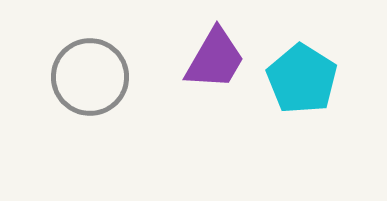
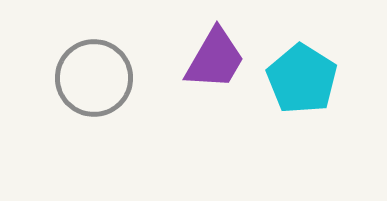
gray circle: moved 4 px right, 1 px down
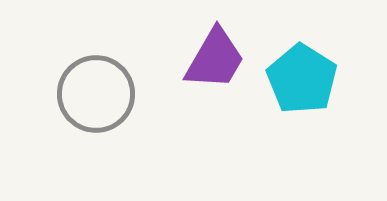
gray circle: moved 2 px right, 16 px down
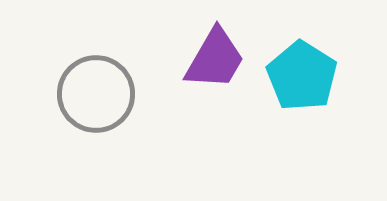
cyan pentagon: moved 3 px up
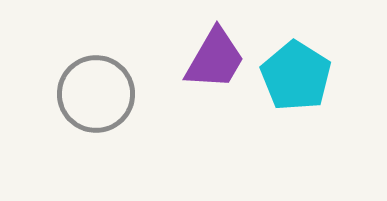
cyan pentagon: moved 6 px left
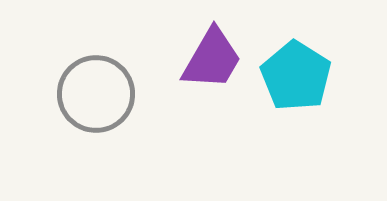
purple trapezoid: moved 3 px left
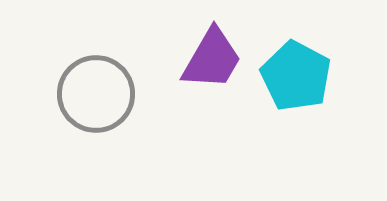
cyan pentagon: rotated 4 degrees counterclockwise
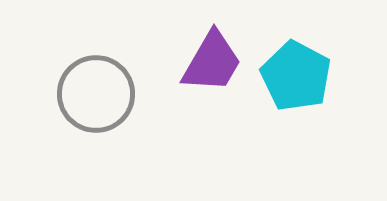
purple trapezoid: moved 3 px down
